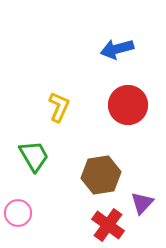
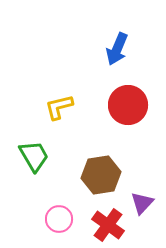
blue arrow: rotated 52 degrees counterclockwise
yellow L-shape: rotated 128 degrees counterclockwise
pink circle: moved 41 px right, 6 px down
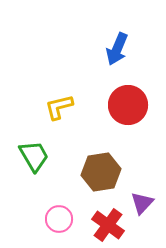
brown hexagon: moved 3 px up
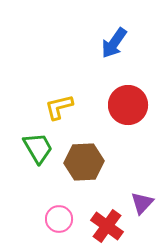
blue arrow: moved 3 px left, 6 px up; rotated 12 degrees clockwise
green trapezoid: moved 4 px right, 8 px up
brown hexagon: moved 17 px left, 10 px up; rotated 6 degrees clockwise
red cross: moved 1 px left, 1 px down
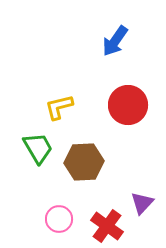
blue arrow: moved 1 px right, 2 px up
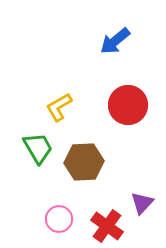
blue arrow: rotated 16 degrees clockwise
yellow L-shape: rotated 16 degrees counterclockwise
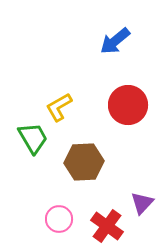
green trapezoid: moved 5 px left, 10 px up
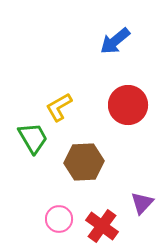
red cross: moved 5 px left
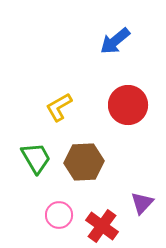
green trapezoid: moved 3 px right, 20 px down
pink circle: moved 4 px up
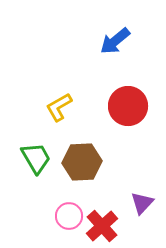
red circle: moved 1 px down
brown hexagon: moved 2 px left
pink circle: moved 10 px right, 1 px down
red cross: rotated 12 degrees clockwise
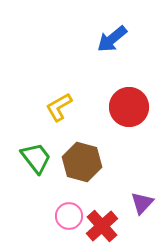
blue arrow: moved 3 px left, 2 px up
red circle: moved 1 px right, 1 px down
green trapezoid: rotated 8 degrees counterclockwise
brown hexagon: rotated 18 degrees clockwise
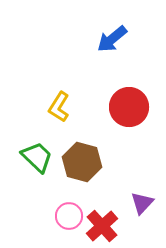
yellow L-shape: rotated 28 degrees counterclockwise
green trapezoid: moved 1 px right, 1 px up; rotated 8 degrees counterclockwise
